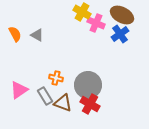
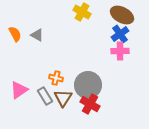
pink cross: moved 24 px right, 28 px down; rotated 24 degrees counterclockwise
brown triangle: moved 5 px up; rotated 42 degrees clockwise
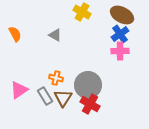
gray triangle: moved 18 px right
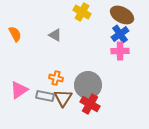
gray rectangle: rotated 48 degrees counterclockwise
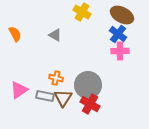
blue cross: moved 2 px left; rotated 18 degrees counterclockwise
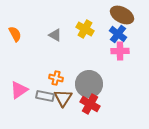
yellow cross: moved 3 px right, 17 px down
gray circle: moved 1 px right, 1 px up
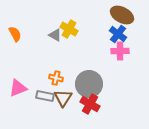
yellow cross: moved 16 px left
pink triangle: moved 1 px left, 2 px up; rotated 12 degrees clockwise
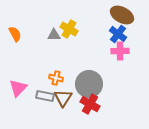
gray triangle: moved 1 px left; rotated 32 degrees counterclockwise
pink triangle: rotated 24 degrees counterclockwise
